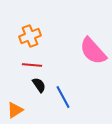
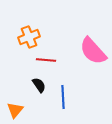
orange cross: moved 1 px left, 1 px down
red line: moved 14 px right, 5 px up
blue line: rotated 25 degrees clockwise
orange triangle: rotated 18 degrees counterclockwise
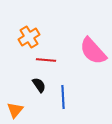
orange cross: rotated 10 degrees counterclockwise
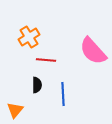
black semicircle: moved 2 px left; rotated 35 degrees clockwise
blue line: moved 3 px up
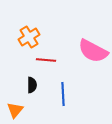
pink semicircle: rotated 20 degrees counterclockwise
black semicircle: moved 5 px left
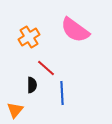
pink semicircle: moved 18 px left, 21 px up; rotated 8 degrees clockwise
red line: moved 8 px down; rotated 36 degrees clockwise
blue line: moved 1 px left, 1 px up
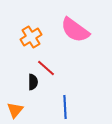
orange cross: moved 2 px right
black semicircle: moved 1 px right, 3 px up
blue line: moved 3 px right, 14 px down
